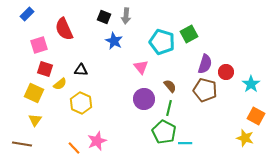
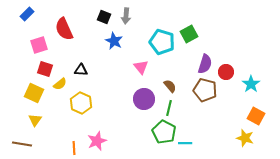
orange line: rotated 40 degrees clockwise
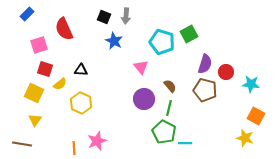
cyan star: rotated 30 degrees counterclockwise
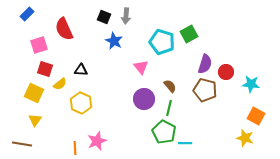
orange line: moved 1 px right
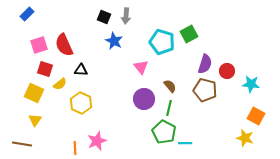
red semicircle: moved 16 px down
red circle: moved 1 px right, 1 px up
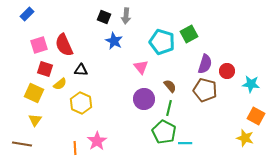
pink star: rotated 12 degrees counterclockwise
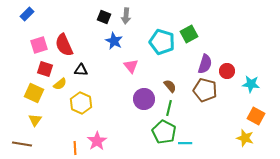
pink triangle: moved 10 px left, 1 px up
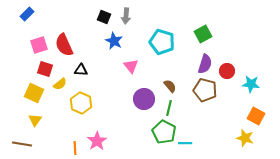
green square: moved 14 px right
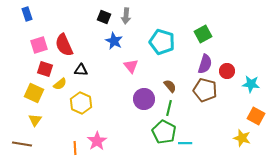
blue rectangle: rotated 64 degrees counterclockwise
yellow star: moved 3 px left
